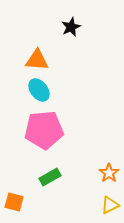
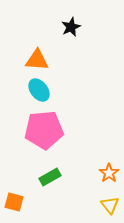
yellow triangle: rotated 42 degrees counterclockwise
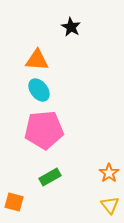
black star: rotated 18 degrees counterclockwise
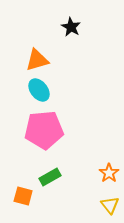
orange triangle: rotated 20 degrees counterclockwise
orange square: moved 9 px right, 6 px up
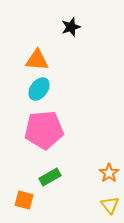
black star: rotated 24 degrees clockwise
orange triangle: rotated 20 degrees clockwise
cyan ellipse: moved 1 px up; rotated 75 degrees clockwise
orange square: moved 1 px right, 4 px down
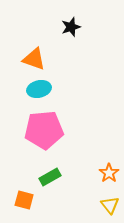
orange triangle: moved 3 px left, 1 px up; rotated 15 degrees clockwise
cyan ellipse: rotated 40 degrees clockwise
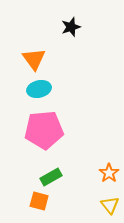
orange triangle: rotated 35 degrees clockwise
green rectangle: moved 1 px right
orange square: moved 15 px right, 1 px down
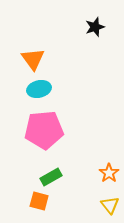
black star: moved 24 px right
orange triangle: moved 1 px left
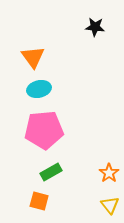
black star: rotated 24 degrees clockwise
orange triangle: moved 2 px up
green rectangle: moved 5 px up
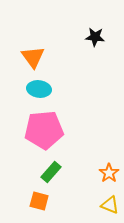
black star: moved 10 px down
cyan ellipse: rotated 20 degrees clockwise
green rectangle: rotated 20 degrees counterclockwise
yellow triangle: rotated 30 degrees counterclockwise
